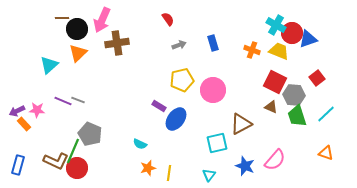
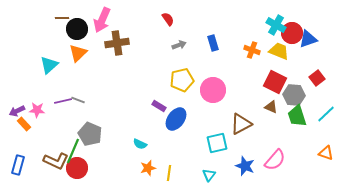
purple line at (63, 101): rotated 36 degrees counterclockwise
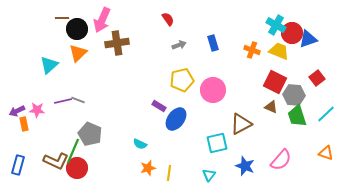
orange rectangle at (24, 124): rotated 32 degrees clockwise
pink semicircle at (275, 160): moved 6 px right
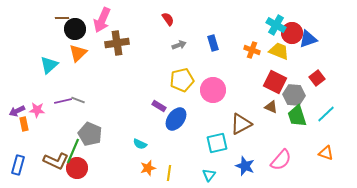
black circle at (77, 29): moved 2 px left
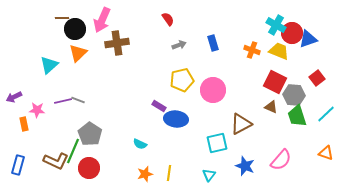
purple arrow at (17, 111): moved 3 px left, 14 px up
blue ellipse at (176, 119): rotated 60 degrees clockwise
gray pentagon at (90, 134): rotated 10 degrees clockwise
red circle at (77, 168): moved 12 px right
orange star at (148, 168): moved 3 px left, 6 px down
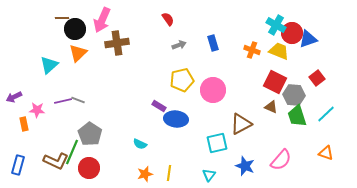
green line at (73, 151): moved 1 px left, 1 px down
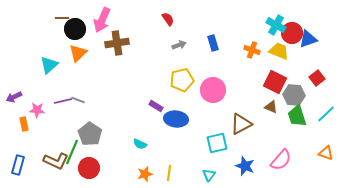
purple rectangle at (159, 106): moved 3 px left
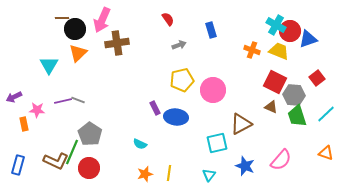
red circle at (292, 33): moved 2 px left, 2 px up
blue rectangle at (213, 43): moved 2 px left, 13 px up
cyan triangle at (49, 65): rotated 18 degrees counterclockwise
purple rectangle at (156, 106): moved 1 px left, 2 px down; rotated 32 degrees clockwise
blue ellipse at (176, 119): moved 2 px up
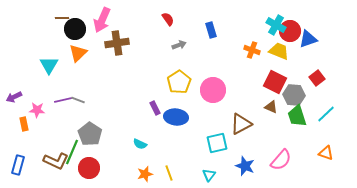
yellow pentagon at (182, 80): moved 3 px left, 2 px down; rotated 20 degrees counterclockwise
purple line at (63, 101): moved 1 px up
yellow line at (169, 173): rotated 28 degrees counterclockwise
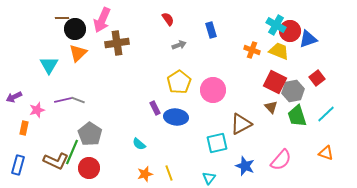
gray hexagon at (294, 95): moved 1 px left, 4 px up; rotated 15 degrees counterclockwise
brown triangle at (271, 107): rotated 24 degrees clockwise
pink star at (37, 110): rotated 21 degrees counterclockwise
orange rectangle at (24, 124): moved 4 px down; rotated 24 degrees clockwise
cyan semicircle at (140, 144): moved 1 px left; rotated 16 degrees clockwise
cyan triangle at (209, 175): moved 3 px down
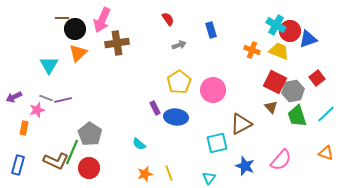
gray line at (78, 100): moved 32 px left, 2 px up
